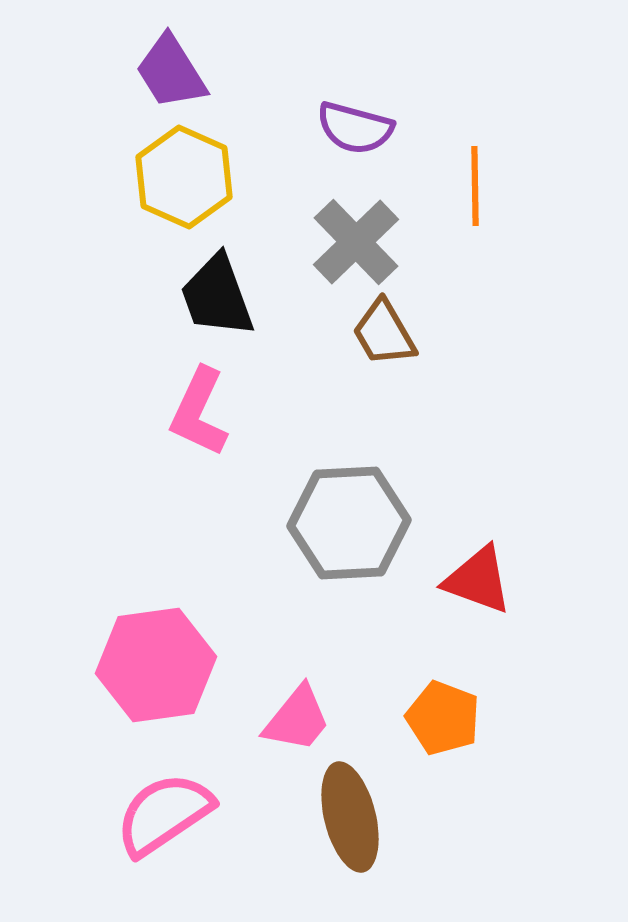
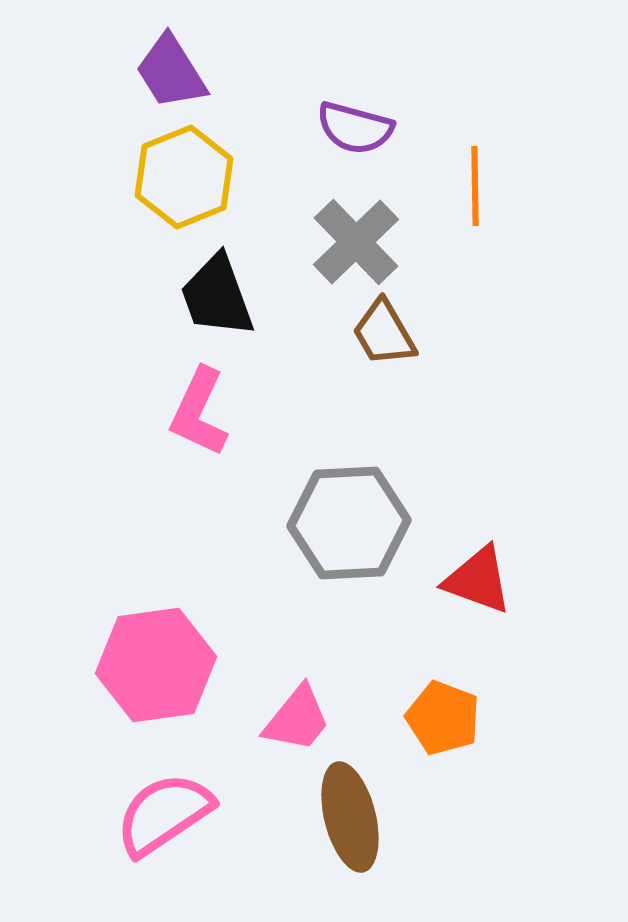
yellow hexagon: rotated 14 degrees clockwise
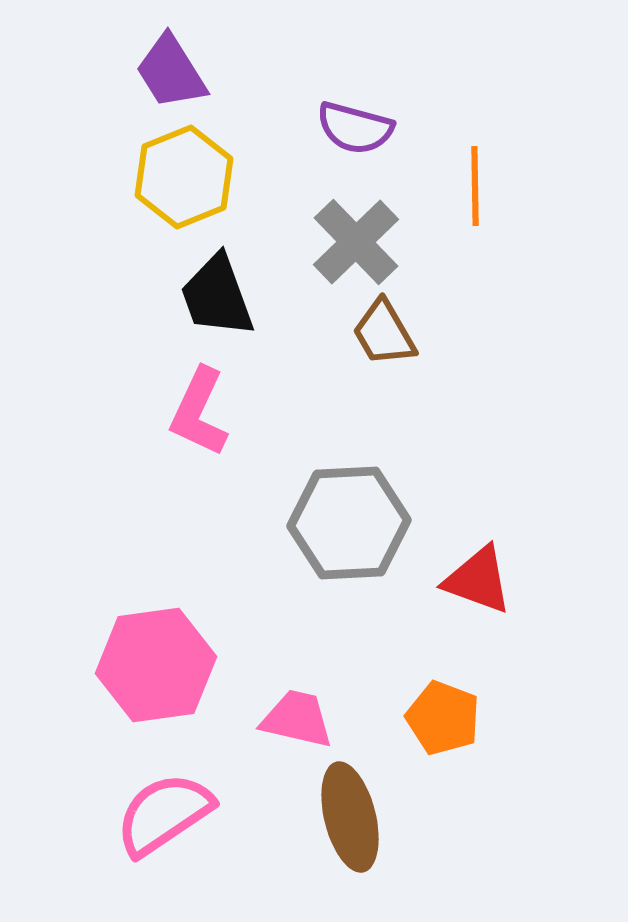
pink trapezoid: rotated 116 degrees counterclockwise
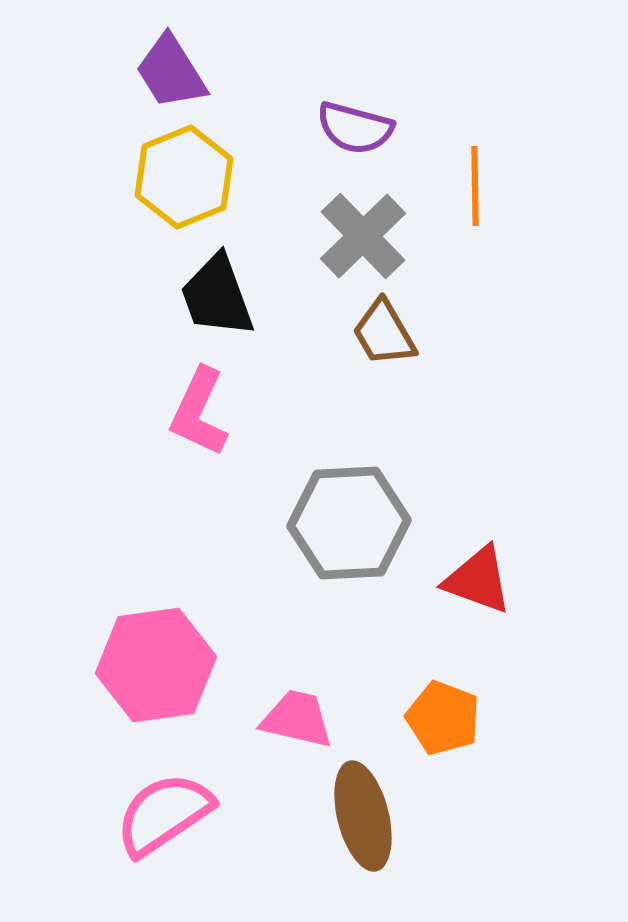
gray cross: moved 7 px right, 6 px up
brown ellipse: moved 13 px right, 1 px up
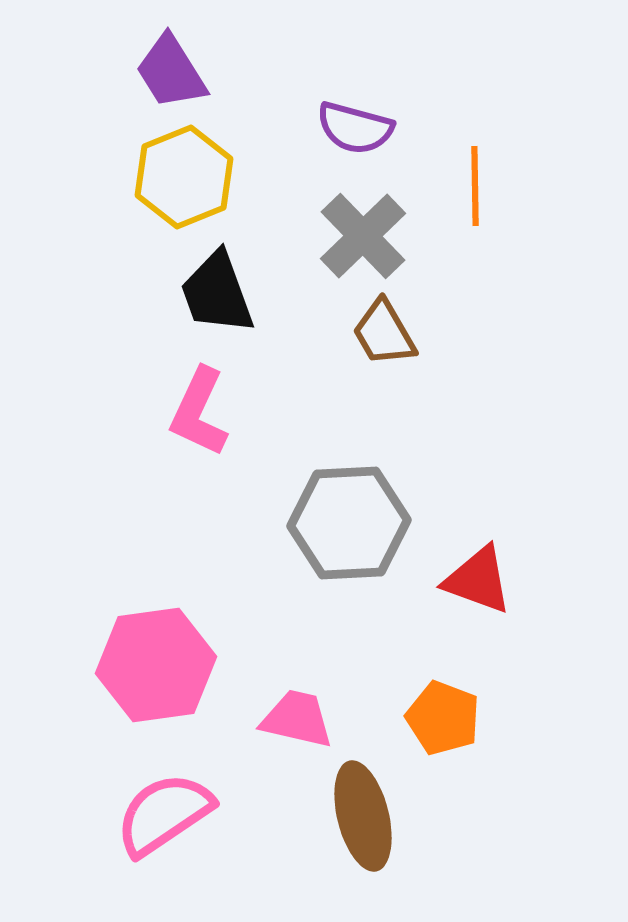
black trapezoid: moved 3 px up
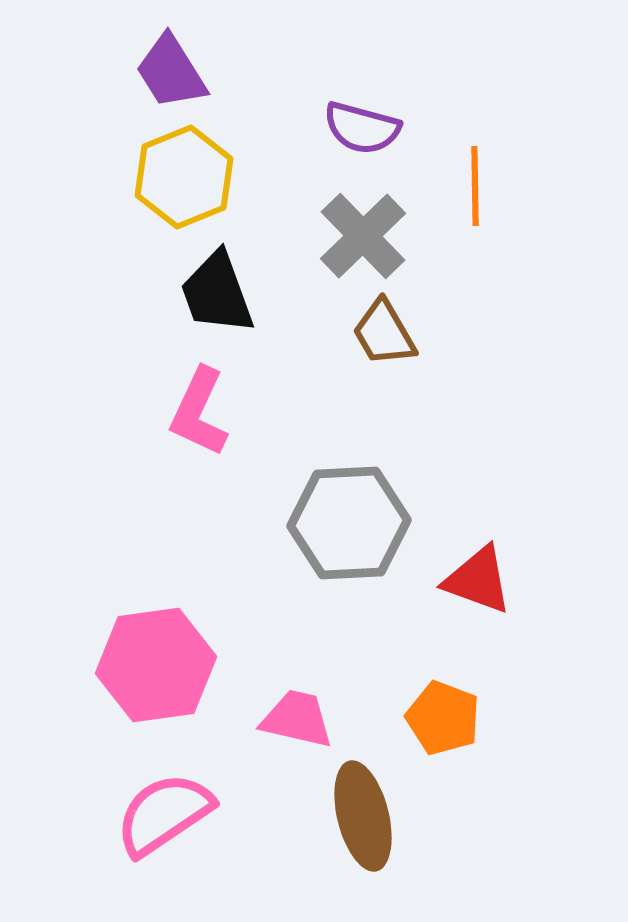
purple semicircle: moved 7 px right
